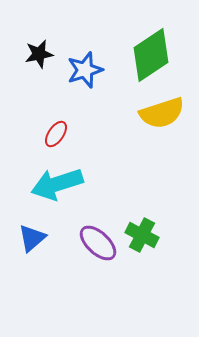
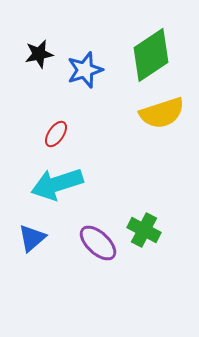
green cross: moved 2 px right, 5 px up
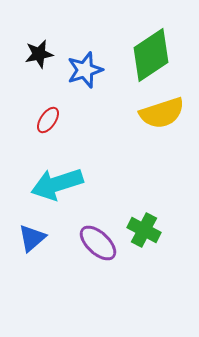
red ellipse: moved 8 px left, 14 px up
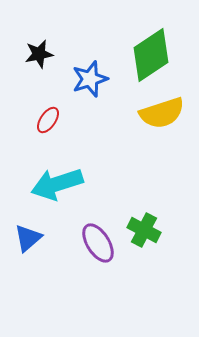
blue star: moved 5 px right, 9 px down
blue triangle: moved 4 px left
purple ellipse: rotated 15 degrees clockwise
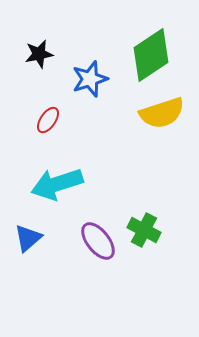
purple ellipse: moved 2 px up; rotated 6 degrees counterclockwise
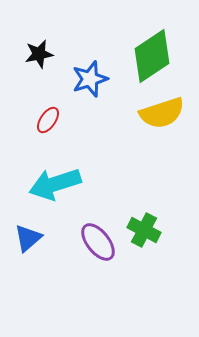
green diamond: moved 1 px right, 1 px down
cyan arrow: moved 2 px left
purple ellipse: moved 1 px down
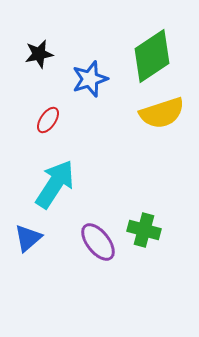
cyan arrow: rotated 141 degrees clockwise
green cross: rotated 12 degrees counterclockwise
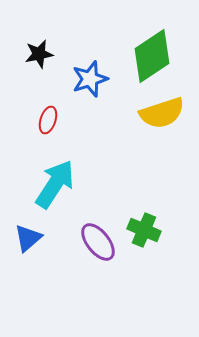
red ellipse: rotated 16 degrees counterclockwise
green cross: rotated 8 degrees clockwise
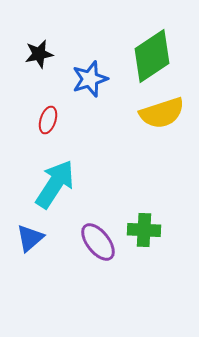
green cross: rotated 20 degrees counterclockwise
blue triangle: moved 2 px right
